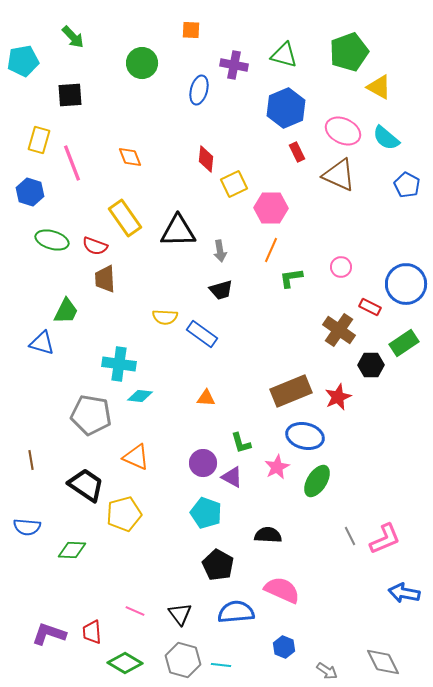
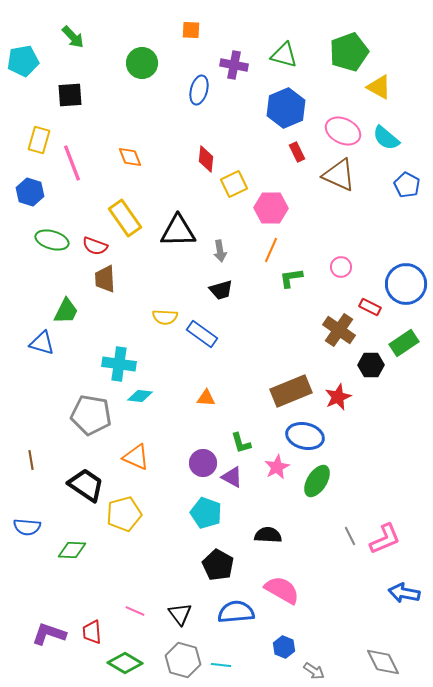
pink semicircle at (282, 590): rotated 6 degrees clockwise
gray arrow at (327, 671): moved 13 px left
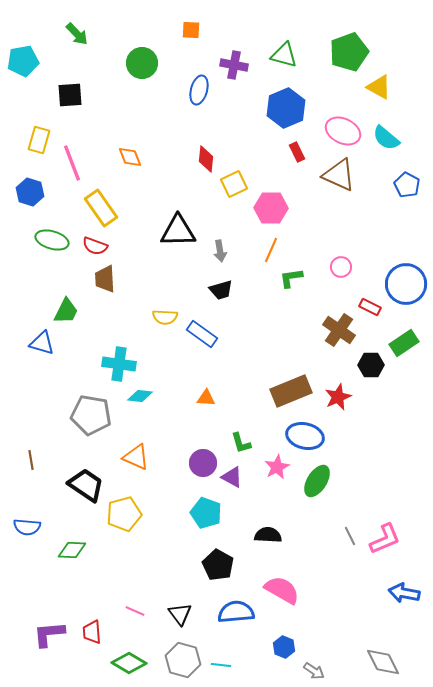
green arrow at (73, 37): moved 4 px right, 3 px up
yellow rectangle at (125, 218): moved 24 px left, 10 px up
purple L-shape at (49, 634): rotated 24 degrees counterclockwise
green diamond at (125, 663): moved 4 px right
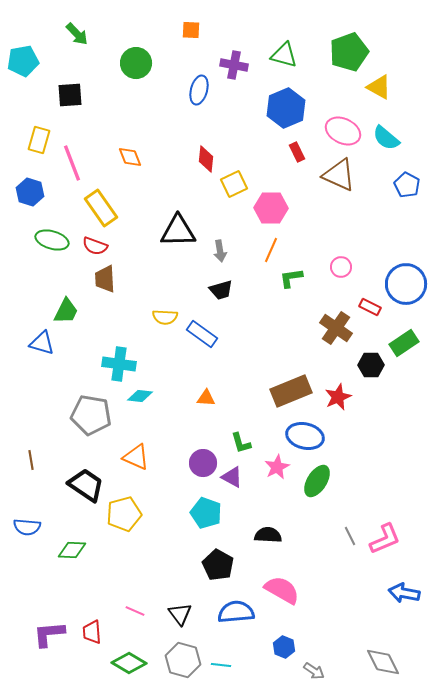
green circle at (142, 63): moved 6 px left
brown cross at (339, 330): moved 3 px left, 2 px up
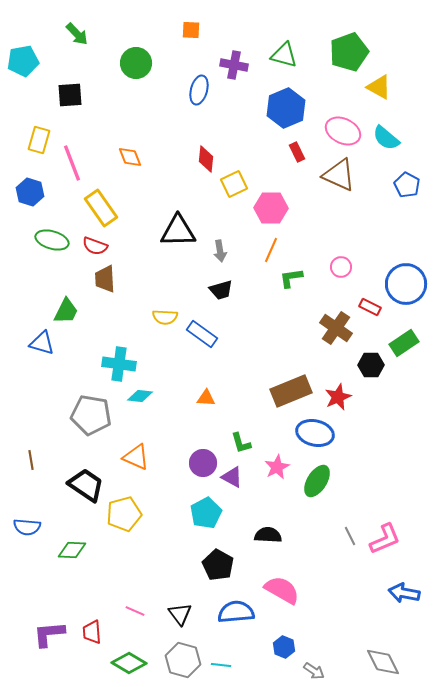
blue ellipse at (305, 436): moved 10 px right, 3 px up
cyan pentagon at (206, 513): rotated 24 degrees clockwise
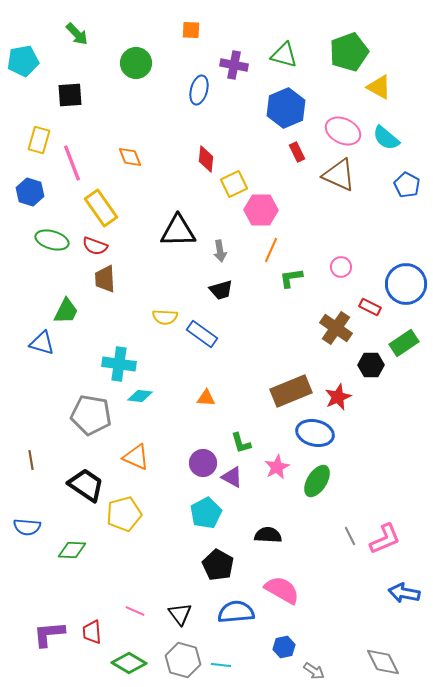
pink hexagon at (271, 208): moved 10 px left, 2 px down
blue hexagon at (284, 647): rotated 25 degrees clockwise
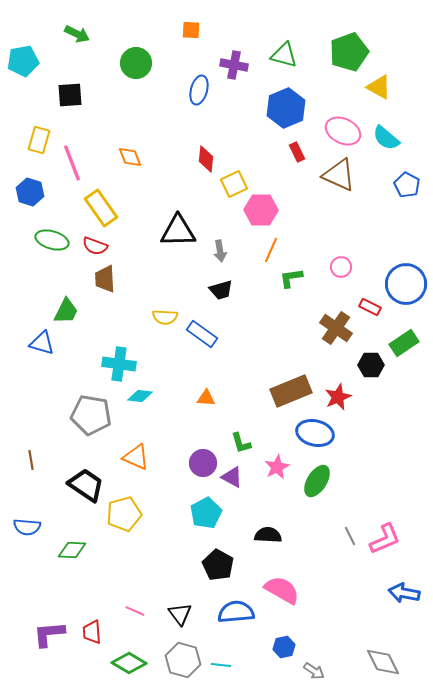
green arrow at (77, 34): rotated 20 degrees counterclockwise
